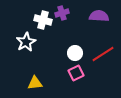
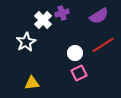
purple semicircle: rotated 144 degrees clockwise
white cross: rotated 30 degrees clockwise
red line: moved 9 px up
pink square: moved 3 px right
yellow triangle: moved 3 px left
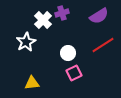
white circle: moved 7 px left
pink square: moved 5 px left
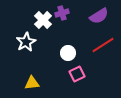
pink square: moved 3 px right, 1 px down
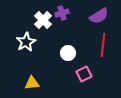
red line: rotated 50 degrees counterclockwise
pink square: moved 7 px right
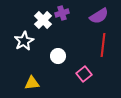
white star: moved 2 px left, 1 px up
white circle: moved 10 px left, 3 px down
pink square: rotated 14 degrees counterclockwise
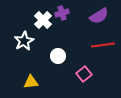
red line: rotated 75 degrees clockwise
yellow triangle: moved 1 px left, 1 px up
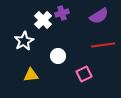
pink square: rotated 14 degrees clockwise
yellow triangle: moved 7 px up
